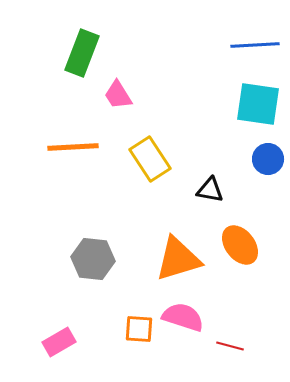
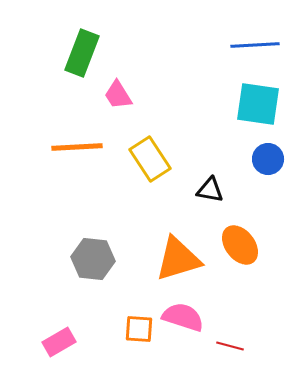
orange line: moved 4 px right
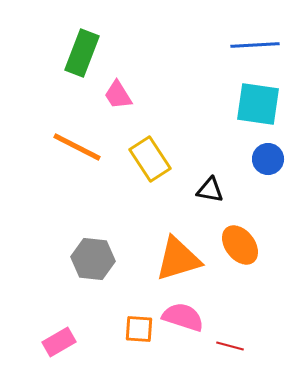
orange line: rotated 30 degrees clockwise
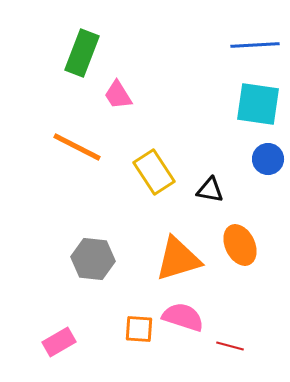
yellow rectangle: moved 4 px right, 13 px down
orange ellipse: rotated 12 degrees clockwise
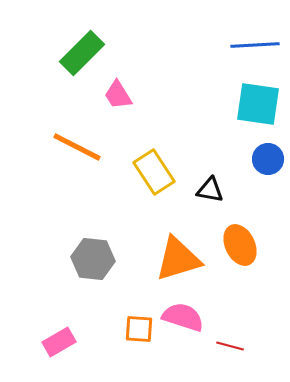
green rectangle: rotated 24 degrees clockwise
